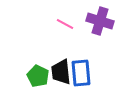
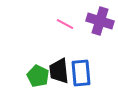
black trapezoid: moved 2 px left, 1 px up
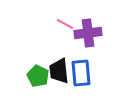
purple cross: moved 12 px left, 12 px down; rotated 24 degrees counterclockwise
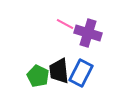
purple cross: rotated 24 degrees clockwise
blue rectangle: rotated 32 degrees clockwise
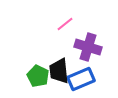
pink line: rotated 66 degrees counterclockwise
purple cross: moved 14 px down
blue rectangle: moved 6 px down; rotated 40 degrees clockwise
